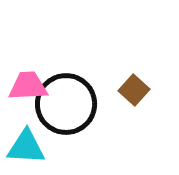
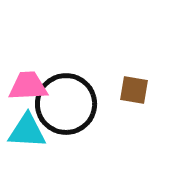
brown square: rotated 32 degrees counterclockwise
cyan triangle: moved 1 px right, 16 px up
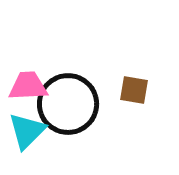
black circle: moved 2 px right
cyan triangle: rotated 48 degrees counterclockwise
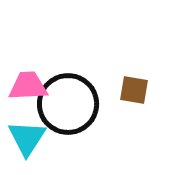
cyan triangle: moved 7 px down; rotated 12 degrees counterclockwise
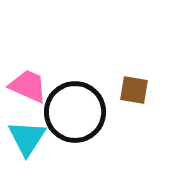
pink trapezoid: rotated 27 degrees clockwise
black circle: moved 7 px right, 8 px down
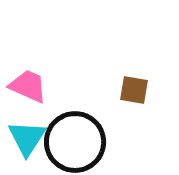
black circle: moved 30 px down
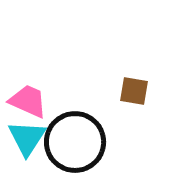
pink trapezoid: moved 15 px down
brown square: moved 1 px down
